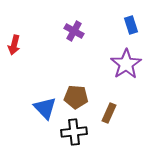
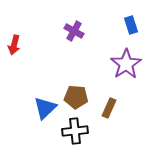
blue triangle: rotated 30 degrees clockwise
brown rectangle: moved 5 px up
black cross: moved 1 px right, 1 px up
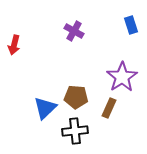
purple star: moved 4 px left, 13 px down
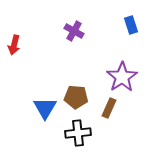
blue triangle: rotated 15 degrees counterclockwise
black cross: moved 3 px right, 2 px down
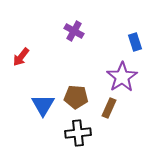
blue rectangle: moved 4 px right, 17 px down
red arrow: moved 7 px right, 12 px down; rotated 24 degrees clockwise
blue triangle: moved 2 px left, 3 px up
